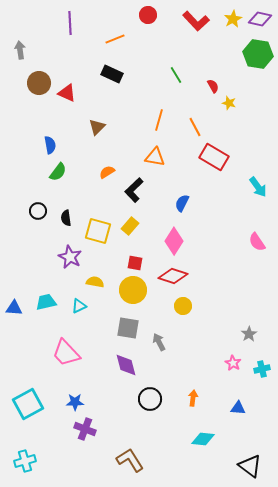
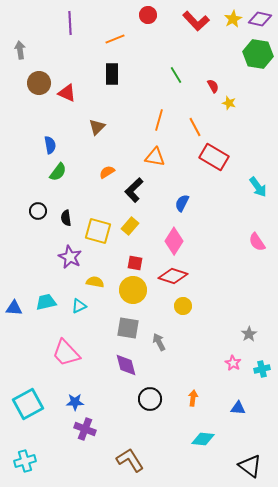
black rectangle at (112, 74): rotated 65 degrees clockwise
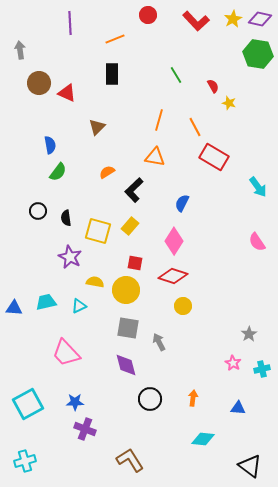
yellow circle at (133, 290): moved 7 px left
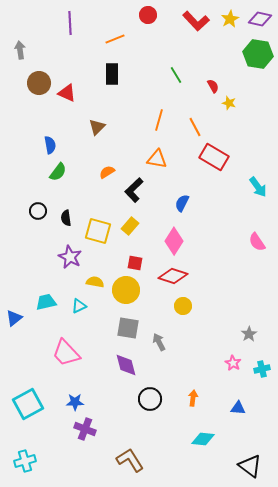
yellow star at (233, 19): moved 3 px left
orange triangle at (155, 157): moved 2 px right, 2 px down
blue triangle at (14, 308): moved 10 px down; rotated 42 degrees counterclockwise
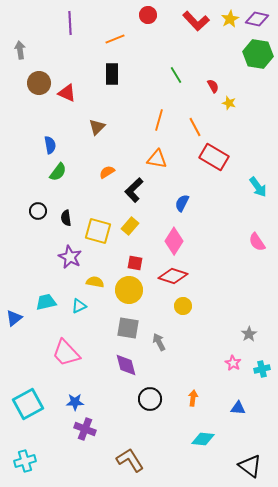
purple diamond at (260, 19): moved 3 px left
yellow circle at (126, 290): moved 3 px right
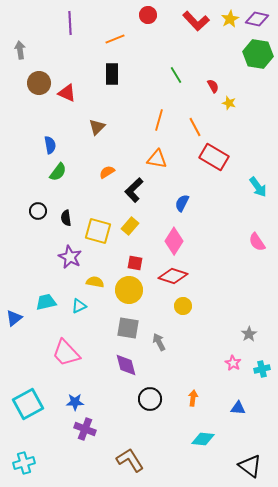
cyan cross at (25, 461): moved 1 px left, 2 px down
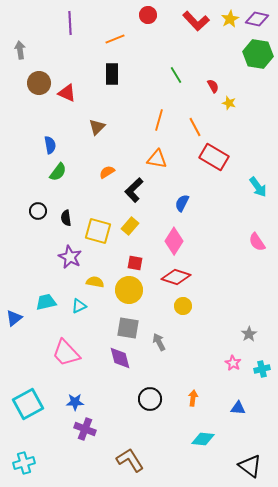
red diamond at (173, 276): moved 3 px right, 1 px down
purple diamond at (126, 365): moved 6 px left, 7 px up
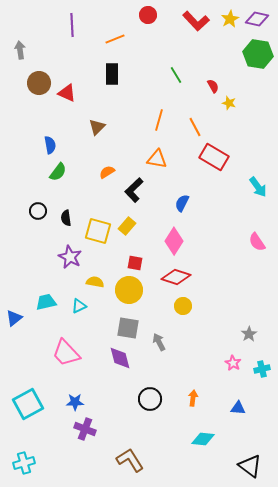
purple line at (70, 23): moved 2 px right, 2 px down
yellow rectangle at (130, 226): moved 3 px left
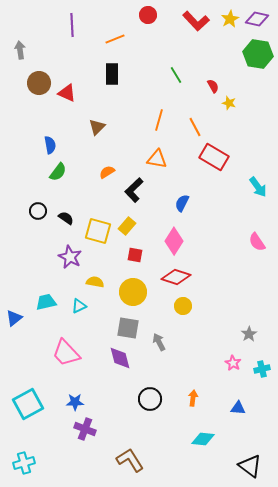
black semicircle at (66, 218): rotated 133 degrees clockwise
red square at (135, 263): moved 8 px up
yellow circle at (129, 290): moved 4 px right, 2 px down
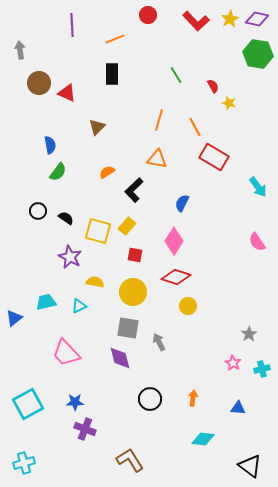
yellow circle at (183, 306): moved 5 px right
